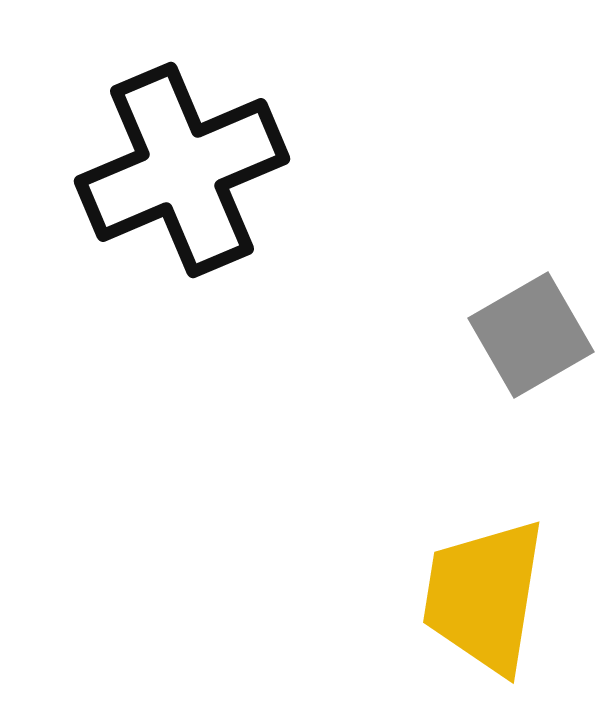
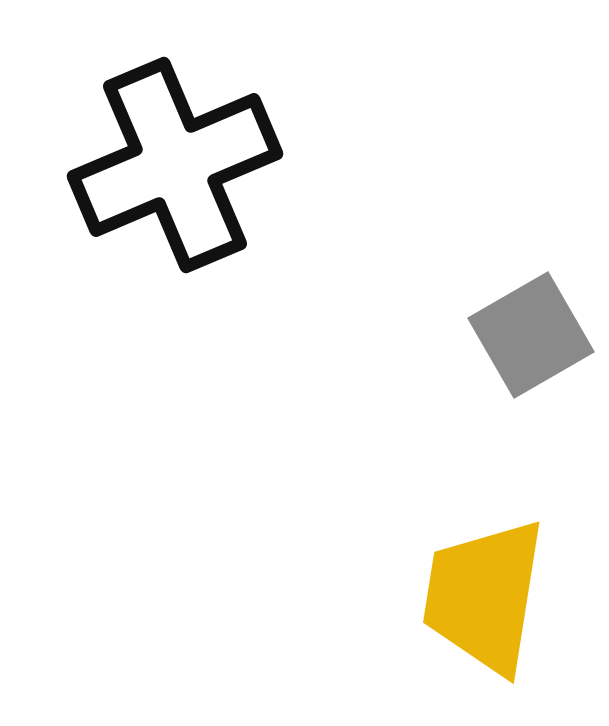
black cross: moved 7 px left, 5 px up
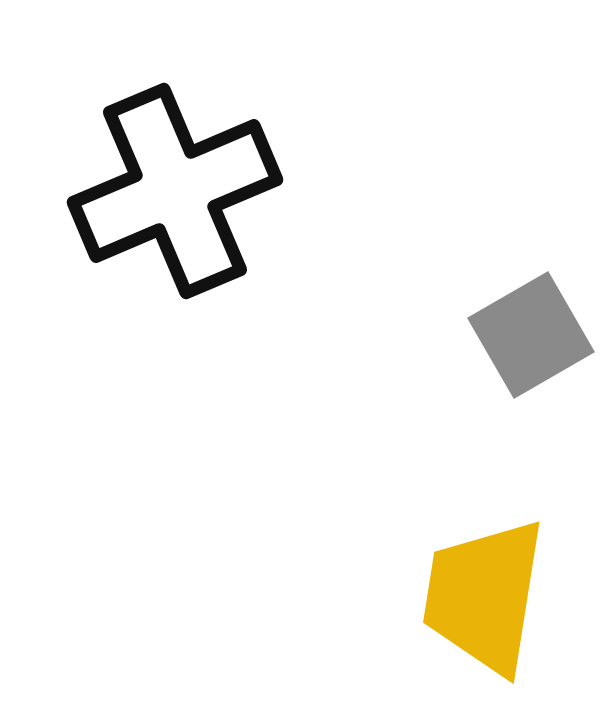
black cross: moved 26 px down
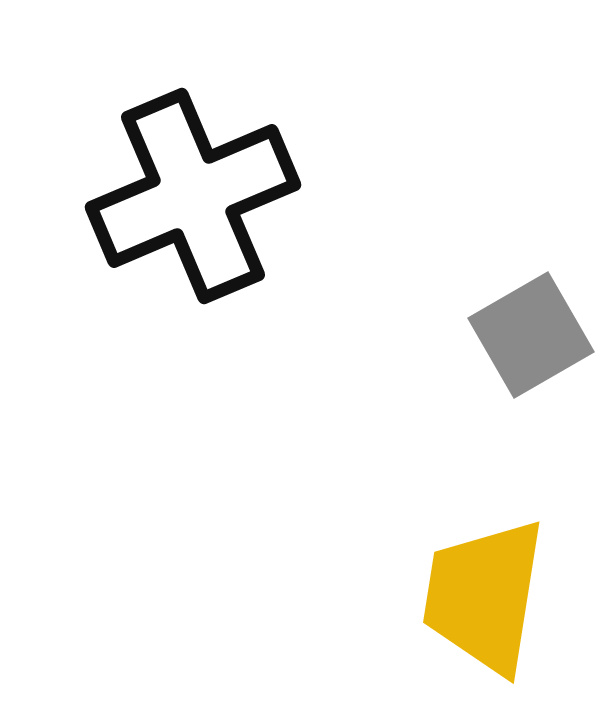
black cross: moved 18 px right, 5 px down
